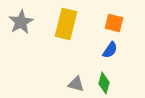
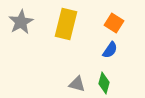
orange square: rotated 18 degrees clockwise
gray triangle: moved 1 px right
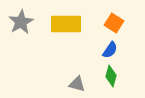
yellow rectangle: rotated 76 degrees clockwise
green diamond: moved 7 px right, 7 px up
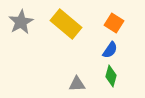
yellow rectangle: rotated 40 degrees clockwise
gray triangle: rotated 18 degrees counterclockwise
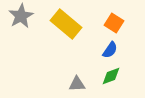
gray star: moved 6 px up
green diamond: rotated 55 degrees clockwise
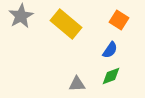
orange square: moved 5 px right, 3 px up
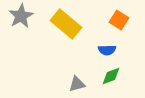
blue semicircle: moved 3 px left; rotated 54 degrees clockwise
gray triangle: rotated 12 degrees counterclockwise
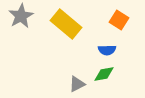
green diamond: moved 7 px left, 2 px up; rotated 10 degrees clockwise
gray triangle: rotated 12 degrees counterclockwise
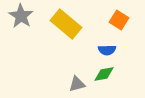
gray star: rotated 10 degrees counterclockwise
gray triangle: rotated 12 degrees clockwise
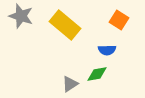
gray star: rotated 15 degrees counterclockwise
yellow rectangle: moved 1 px left, 1 px down
green diamond: moved 7 px left
gray triangle: moved 7 px left; rotated 18 degrees counterclockwise
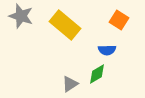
green diamond: rotated 20 degrees counterclockwise
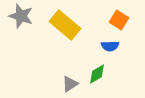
blue semicircle: moved 3 px right, 4 px up
